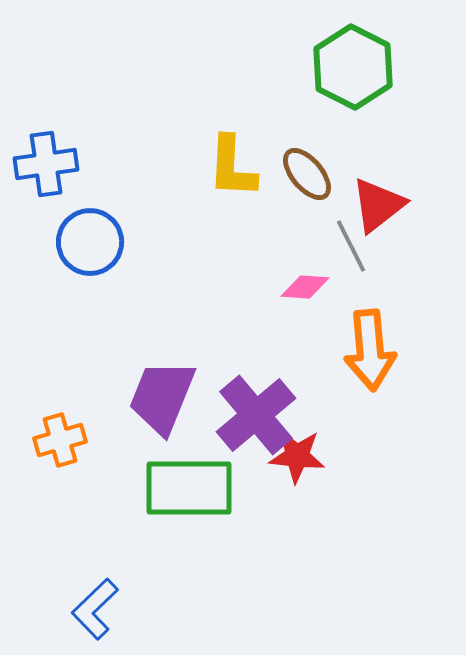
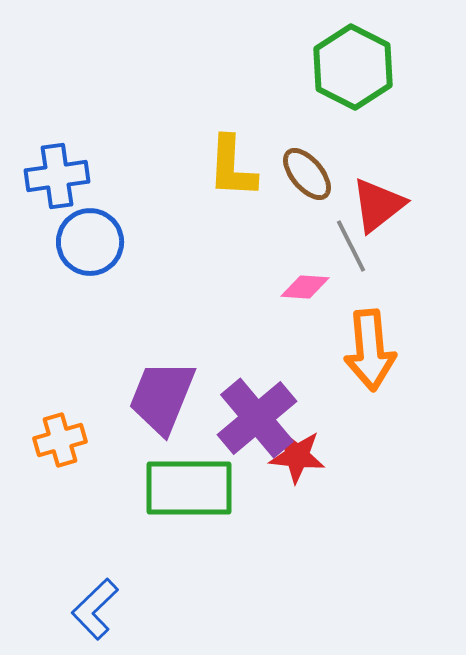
blue cross: moved 11 px right, 12 px down
purple cross: moved 1 px right, 3 px down
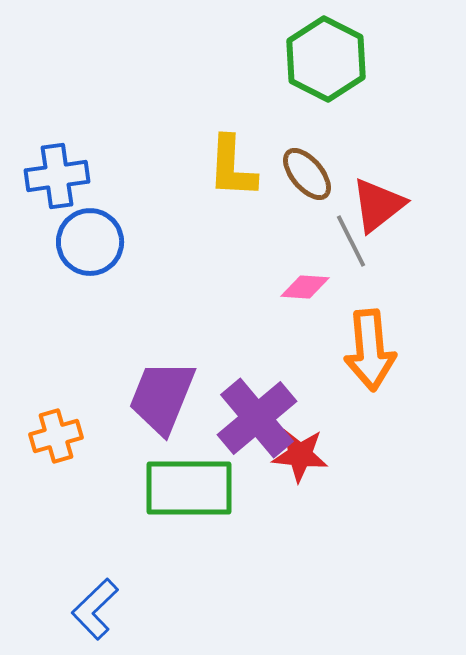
green hexagon: moved 27 px left, 8 px up
gray line: moved 5 px up
orange cross: moved 4 px left, 4 px up
red star: moved 3 px right, 1 px up
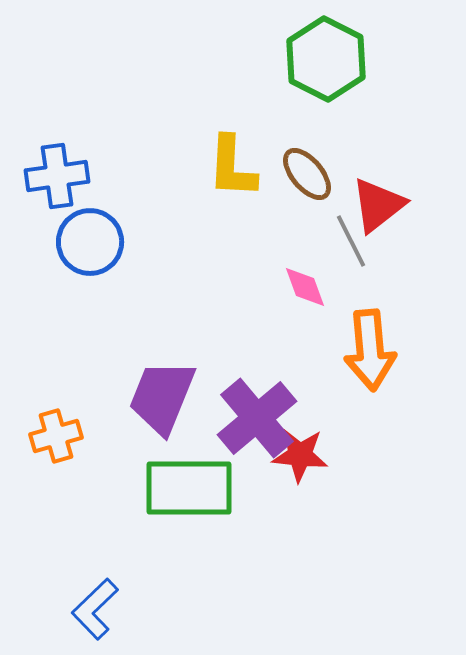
pink diamond: rotated 66 degrees clockwise
